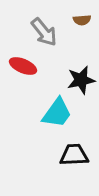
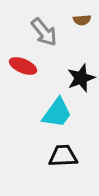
black star: moved 2 px up; rotated 8 degrees counterclockwise
black trapezoid: moved 11 px left, 1 px down
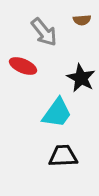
black star: rotated 24 degrees counterclockwise
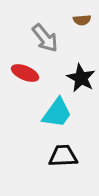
gray arrow: moved 1 px right, 6 px down
red ellipse: moved 2 px right, 7 px down
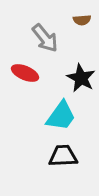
cyan trapezoid: moved 4 px right, 3 px down
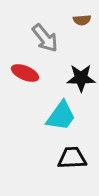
black star: rotated 28 degrees counterclockwise
black trapezoid: moved 9 px right, 2 px down
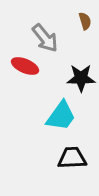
brown semicircle: moved 3 px right, 1 px down; rotated 102 degrees counterclockwise
red ellipse: moved 7 px up
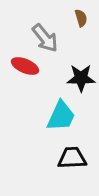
brown semicircle: moved 4 px left, 3 px up
cyan trapezoid: rotated 12 degrees counterclockwise
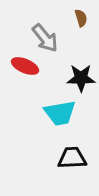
cyan trapezoid: moved 1 px left, 3 px up; rotated 56 degrees clockwise
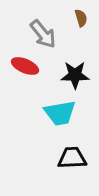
gray arrow: moved 2 px left, 4 px up
black star: moved 6 px left, 3 px up
